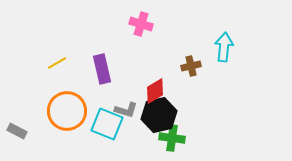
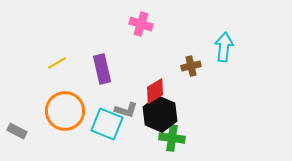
orange circle: moved 2 px left
black hexagon: moved 1 px right, 1 px up; rotated 24 degrees counterclockwise
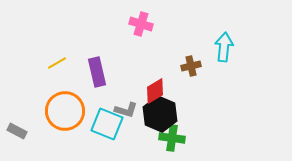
purple rectangle: moved 5 px left, 3 px down
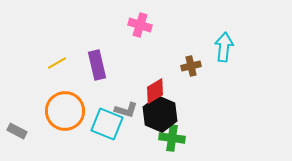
pink cross: moved 1 px left, 1 px down
purple rectangle: moved 7 px up
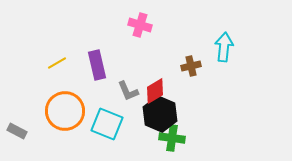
gray L-shape: moved 2 px right, 19 px up; rotated 50 degrees clockwise
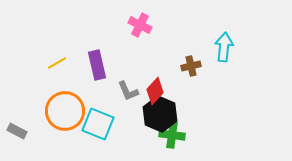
pink cross: rotated 10 degrees clockwise
red diamond: rotated 16 degrees counterclockwise
cyan square: moved 9 px left
green cross: moved 3 px up
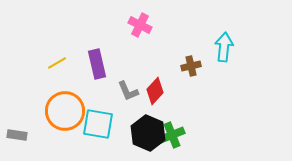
purple rectangle: moved 1 px up
black hexagon: moved 12 px left, 19 px down
cyan square: rotated 12 degrees counterclockwise
gray rectangle: moved 4 px down; rotated 18 degrees counterclockwise
green cross: rotated 30 degrees counterclockwise
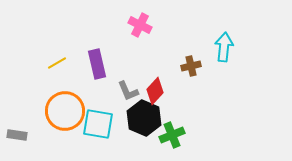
black hexagon: moved 4 px left, 15 px up
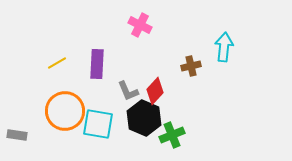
purple rectangle: rotated 16 degrees clockwise
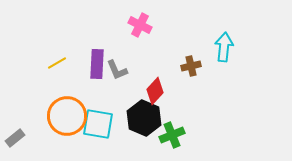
gray L-shape: moved 11 px left, 21 px up
orange circle: moved 2 px right, 5 px down
gray rectangle: moved 2 px left, 3 px down; rotated 48 degrees counterclockwise
